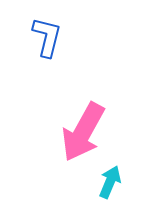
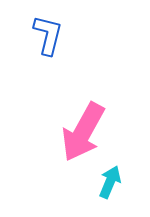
blue L-shape: moved 1 px right, 2 px up
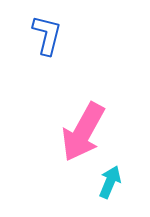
blue L-shape: moved 1 px left
